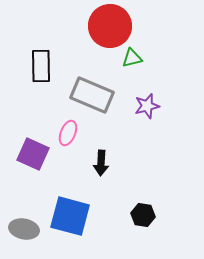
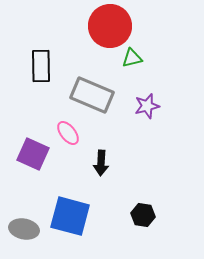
pink ellipse: rotated 60 degrees counterclockwise
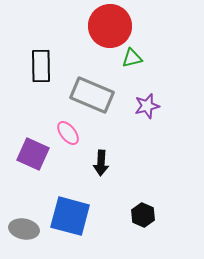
black hexagon: rotated 15 degrees clockwise
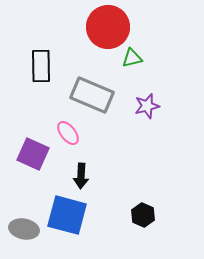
red circle: moved 2 px left, 1 px down
black arrow: moved 20 px left, 13 px down
blue square: moved 3 px left, 1 px up
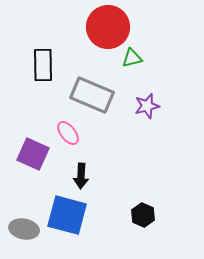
black rectangle: moved 2 px right, 1 px up
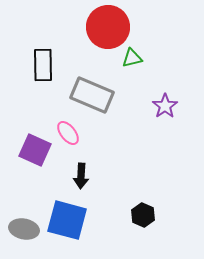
purple star: moved 18 px right; rotated 20 degrees counterclockwise
purple square: moved 2 px right, 4 px up
blue square: moved 5 px down
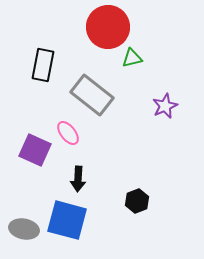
black rectangle: rotated 12 degrees clockwise
gray rectangle: rotated 15 degrees clockwise
purple star: rotated 10 degrees clockwise
black arrow: moved 3 px left, 3 px down
black hexagon: moved 6 px left, 14 px up; rotated 15 degrees clockwise
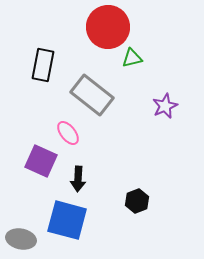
purple square: moved 6 px right, 11 px down
gray ellipse: moved 3 px left, 10 px down
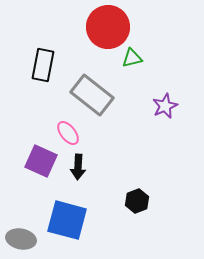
black arrow: moved 12 px up
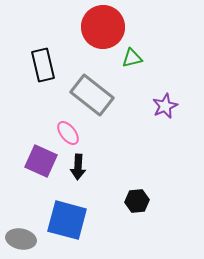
red circle: moved 5 px left
black rectangle: rotated 24 degrees counterclockwise
black hexagon: rotated 15 degrees clockwise
